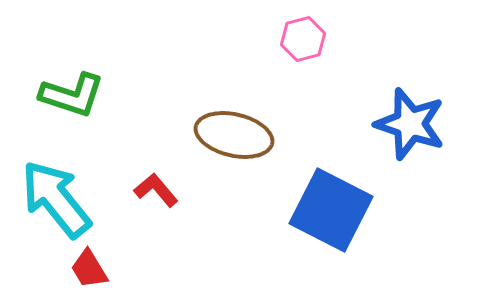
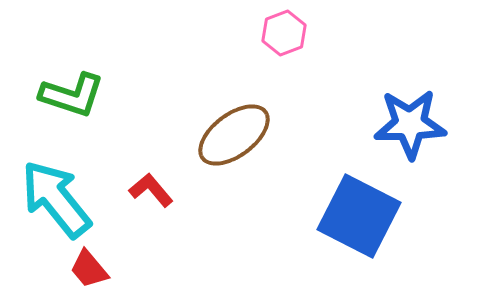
pink hexagon: moved 19 px left, 6 px up; rotated 6 degrees counterclockwise
blue star: rotated 20 degrees counterclockwise
brown ellipse: rotated 50 degrees counterclockwise
red L-shape: moved 5 px left
blue square: moved 28 px right, 6 px down
red trapezoid: rotated 9 degrees counterclockwise
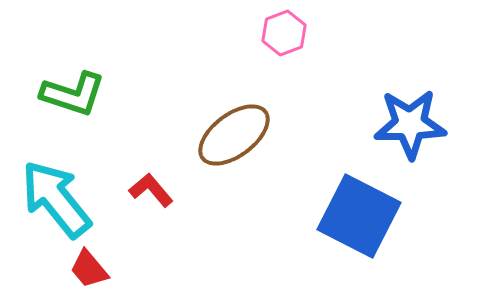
green L-shape: moved 1 px right, 1 px up
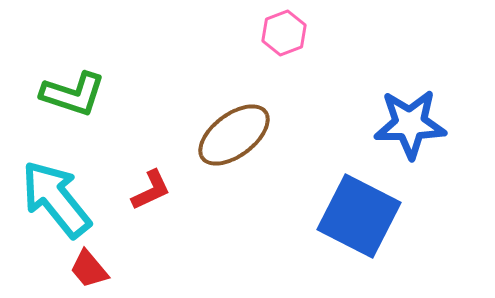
red L-shape: rotated 105 degrees clockwise
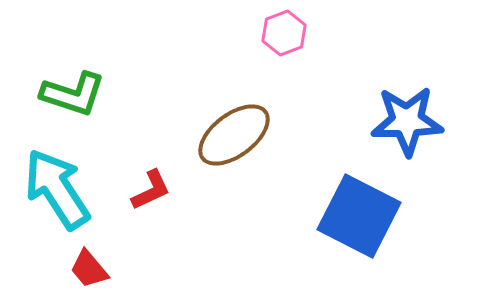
blue star: moved 3 px left, 3 px up
cyan arrow: moved 1 px right, 10 px up; rotated 6 degrees clockwise
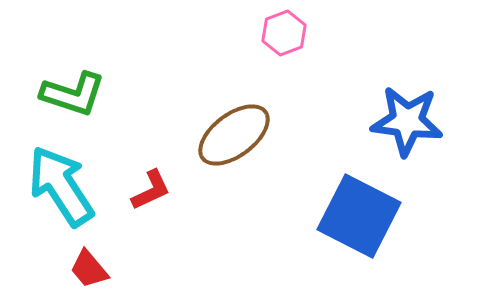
blue star: rotated 8 degrees clockwise
cyan arrow: moved 4 px right, 3 px up
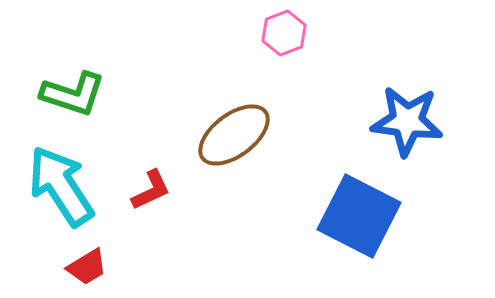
red trapezoid: moved 2 px left, 2 px up; rotated 81 degrees counterclockwise
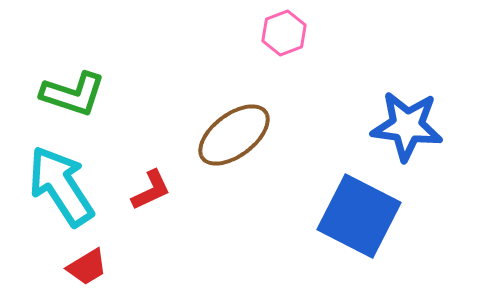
blue star: moved 5 px down
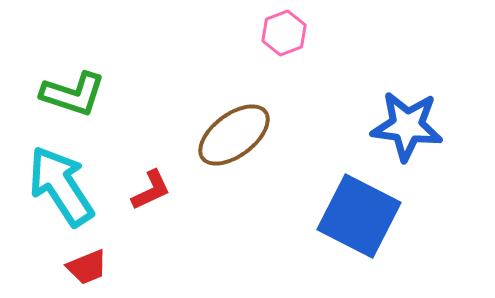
red trapezoid: rotated 9 degrees clockwise
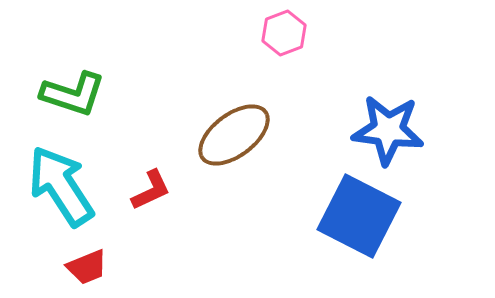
blue star: moved 19 px left, 4 px down
